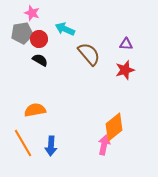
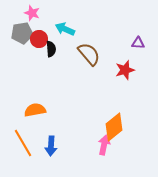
purple triangle: moved 12 px right, 1 px up
black semicircle: moved 11 px right, 11 px up; rotated 56 degrees clockwise
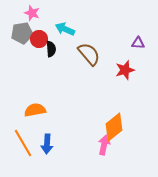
blue arrow: moved 4 px left, 2 px up
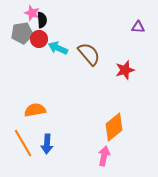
cyan arrow: moved 7 px left, 19 px down
purple triangle: moved 16 px up
black semicircle: moved 9 px left, 29 px up
pink arrow: moved 11 px down
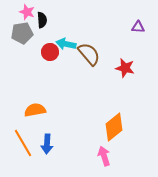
pink star: moved 5 px left, 1 px up
red circle: moved 11 px right, 13 px down
cyan arrow: moved 8 px right, 4 px up; rotated 12 degrees counterclockwise
red star: moved 2 px up; rotated 30 degrees clockwise
pink arrow: rotated 30 degrees counterclockwise
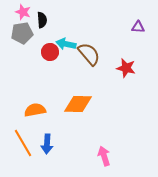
pink star: moved 4 px left
red star: moved 1 px right
orange diamond: moved 36 px left, 23 px up; rotated 40 degrees clockwise
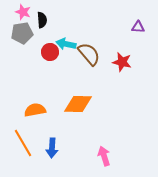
red star: moved 4 px left, 6 px up
blue arrow: moved 5 px right, 4 px down
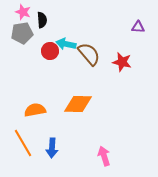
red circle: moved 1 px up
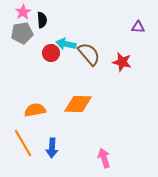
pink star: rotated 21 degrees clockwise
red circle: moved 1 px right, 2 px down
pink arrow: moved 2 px down
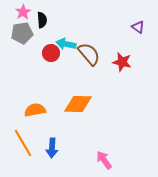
purple triangle: rotated 32 degrees clockwise
pink arrow: moved 2 px down; rotated 18 degrees counterclockwise
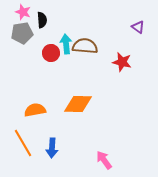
pink star: rotated 21 degrees counterclockwise
cyan arrow: rotated 72 degrees clockwise
brown semicircle: moved 4 px left, 8 px up; rotated 45 degrees counterclockwise
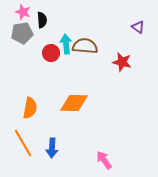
orange diamond: moved 4 px left, 1 px up
orange semicircle: moved 5 px left, 2 px up; rotated 110 degrees clockwise
